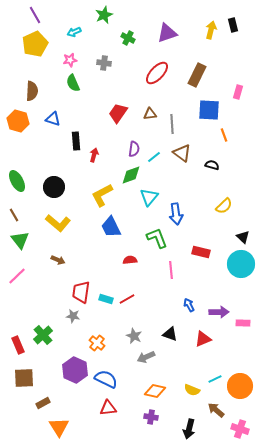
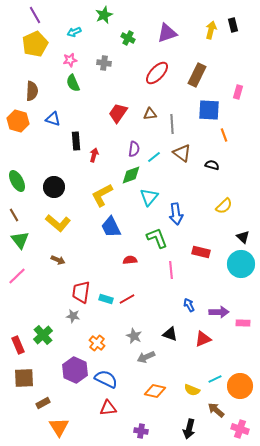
purple cross at (151, 417): moved 10 px left, 14 px down
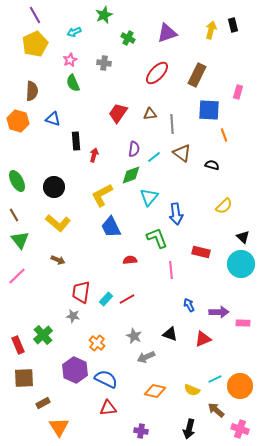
pink star at (70, 60): rotated 16 degrees counterclockwise
cyan rectangle at (106, 299): rotated 64 degrees counterclockwise
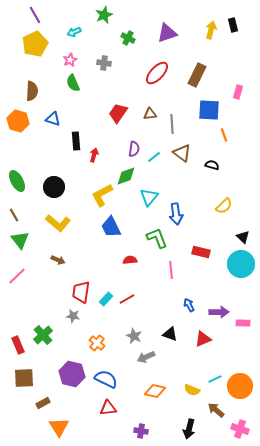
green diamond at (131, 175): moved 5 px left, 1 px down
purple hexagon at (75, 370): moved 3 px left, 4 px down; rotated 10 degrees counterclockwise
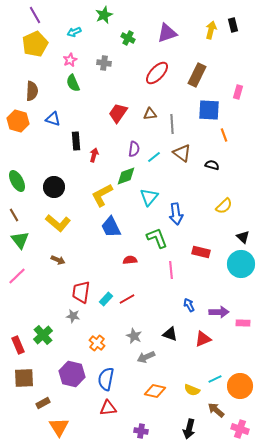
blue semicircle at (106, 379): rotated 105 degrees counterclockwise
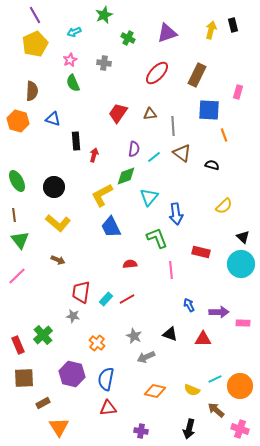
gray line at (172, 124): moved 1 px right, 2 px down
brown line at (14, 215): rotated 24 degrees clockwise
red semicircle at (130, 260): moved 4 px down
red triangle at (203, 339): rotated 24 degrees clockwise
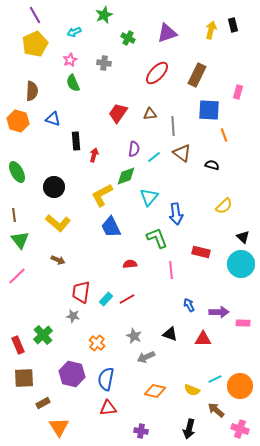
green ellipse at (17, 181): moved 9 px up
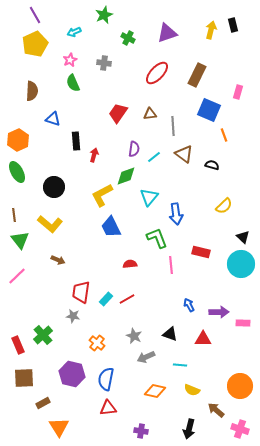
blue square at (209, 110): rotated 20 degrees clockwise
orange hexagon at (18, 121): moved 19 px down; rotated 20 degrees clockwise
brown triangle at (182, 153): moved 2 px right, 1 px down
yellow L-shape at (58, 223): moved 8 px left, 1 px down
pink line at (171, 270): moved 5 px up
cyan line at (215, 379): moved 35 px left, 14 px up; rotated 32 degrees clockwise
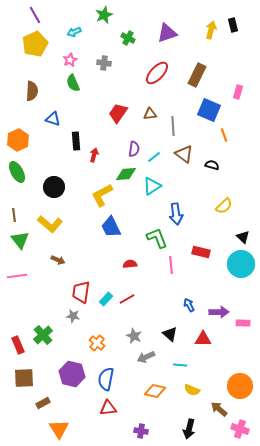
green diamond at (126, 176): moved 2 px up; rotated 15 degrees clockwise
cyan triangle at (149, 197): moved 3 px right, 11 px up; rotated 18 degrees clockwise
pink line at (17, 276): rotated 36 degrees clockwise
black triangle at (170, 334): rotated 21 degrees clockwise
brown arrow at (216, 410): moved 3 px right, 1 px up
orange triangle at (59, 427): moved 2 px down
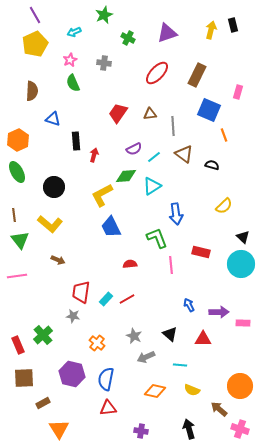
purple semicircle at (134, 149): rotated 56 degrees clockwise
green diamond at (126, 174): moved 2 px down
black arrow at (189, 429): rotated 150 degrees clockwise
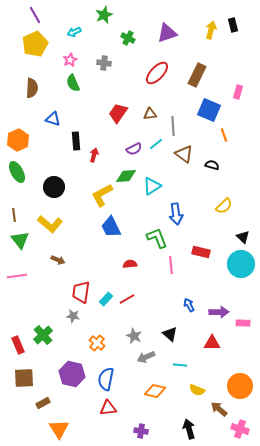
brown semicircle at (32, 91): moved 3 px up
cyan line at (154, 157): moved 2 px right, 13 px up
red triangle at (203, 339): moved 9 px right, 4 px down
yellow semicircle at (192, 390): moved 5 px right
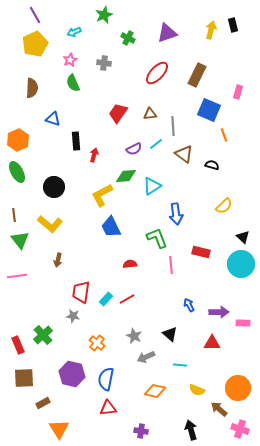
brown arrow at (58, 260): rotated 80 degrees clockwise
orange circle at (240, 386): moved 2 px left, 2 px down
black arrow at (189, 429): moved 2 px right, 1 px down
